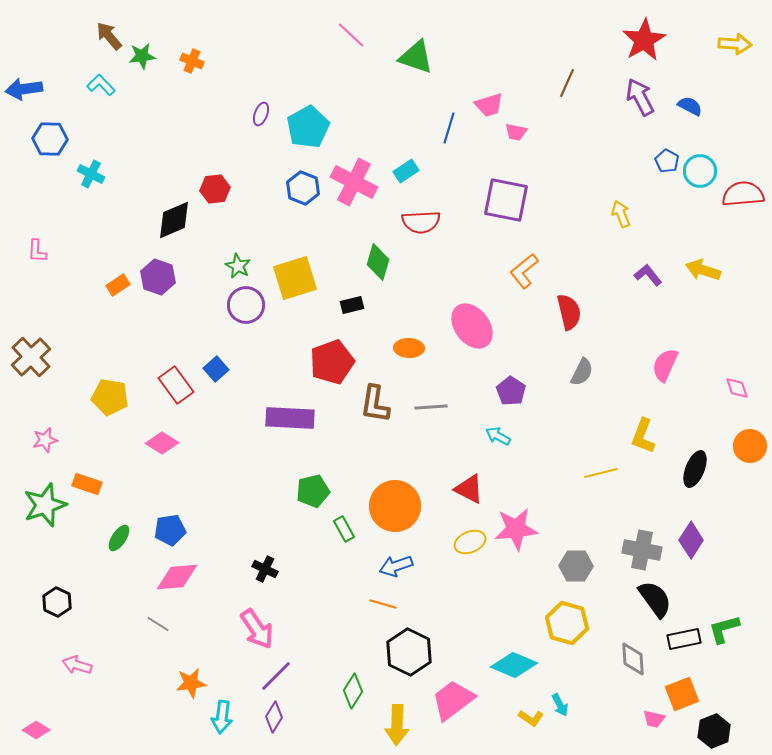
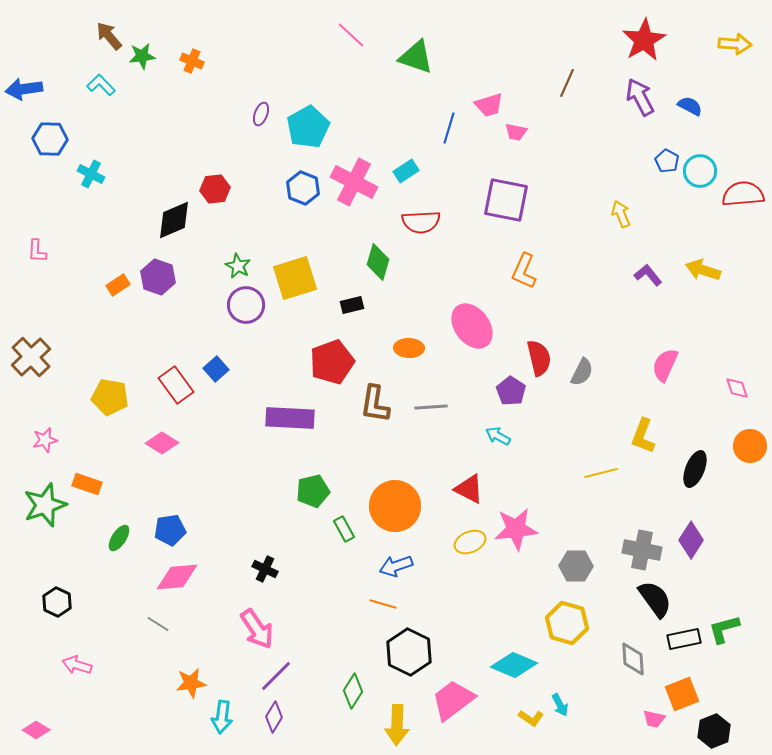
orange L-shape at (524, 271): rotated 27 degrees counterclockwise
red semicircle at (569, 312): moved 30 px left, 46 px down
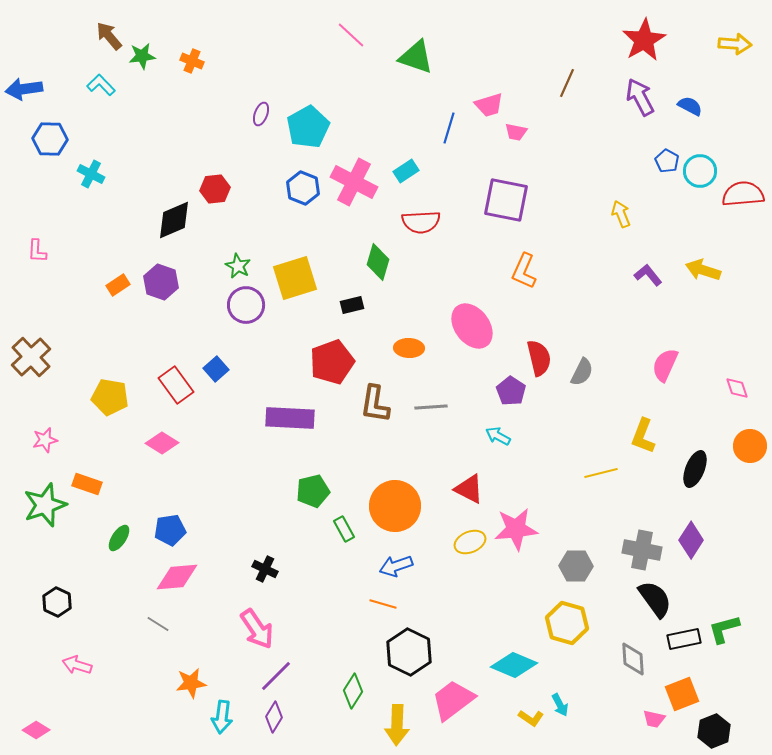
purple hexagon at (158, 277): moved 3 px right, 5 px down
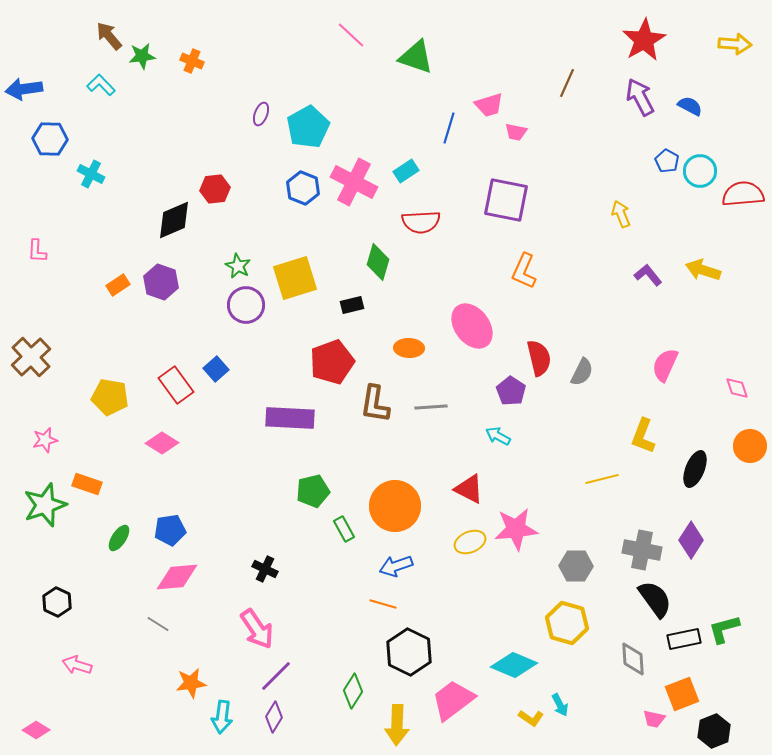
yellow line at (601, 473): moved 1 px right, 6 px down
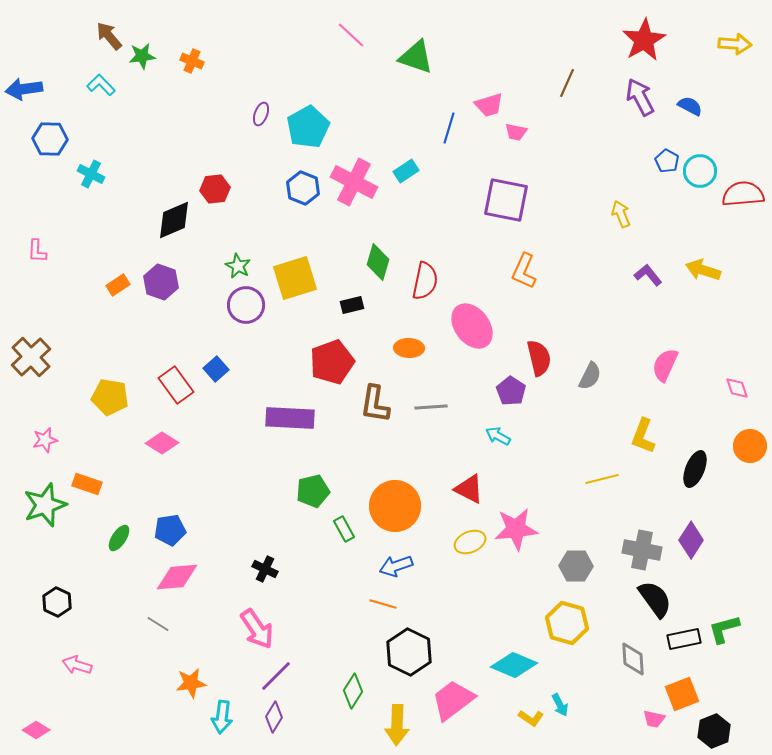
red semicircle at (421, 222): moved 4 px right, 59 px down; rotated 75 degrees counterclockwise
gray semicircle at (582, 372): moved 8 px right, 4 px down
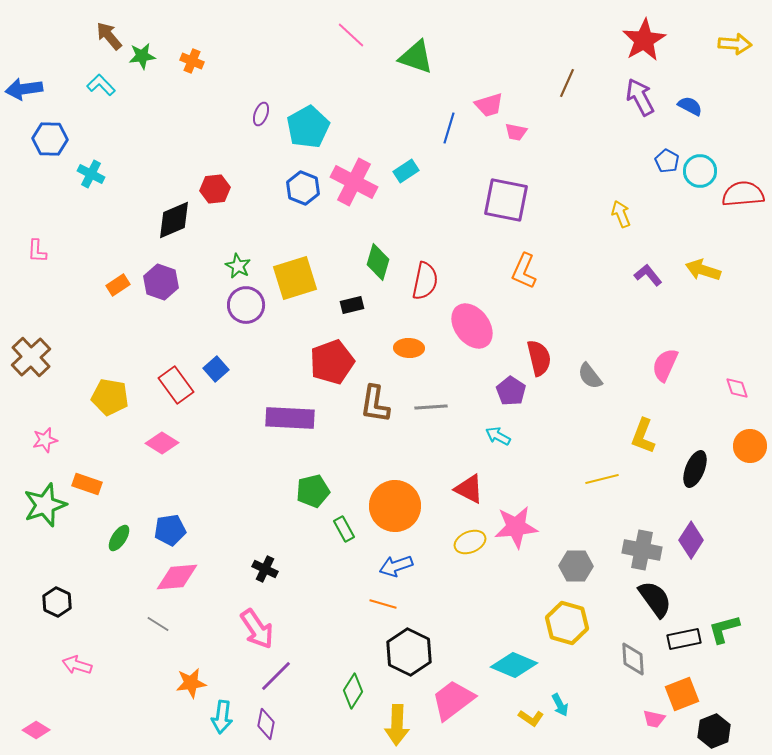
gray semicircle at (590, 376): rotated 116 degrees clockwise
pink star at (516, 529): moved 2 px up
purple diamond at (274, 717): moved 8 px left, 7 px down; rotated 20 degrees counterclockwise
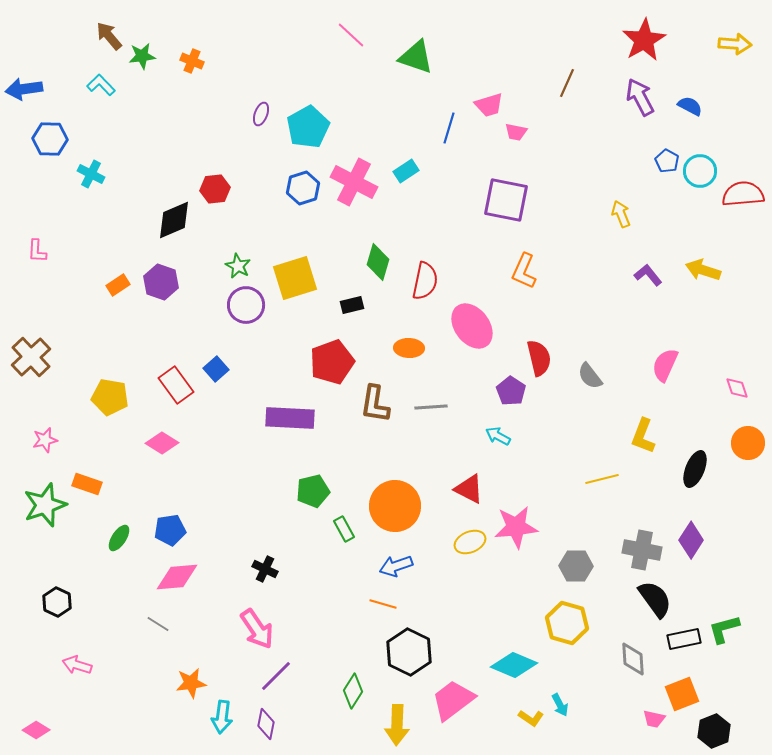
blue hexagon at (303, 188): rotated 20 degrees clockwise
orange circle at (750, 446): moved 2 px left, 3 px up
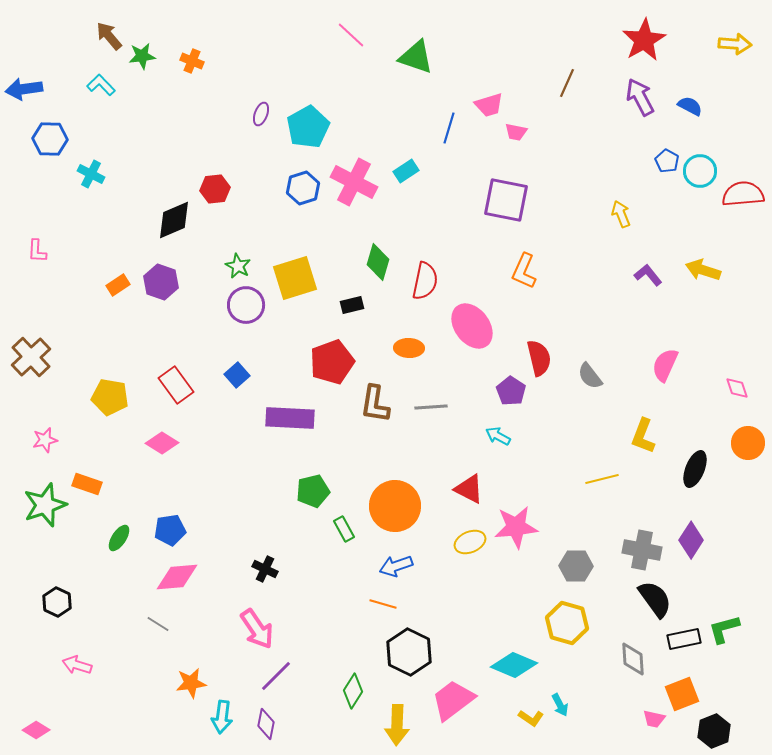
blue square at (216, 369): moved 21 px right, 6 px down
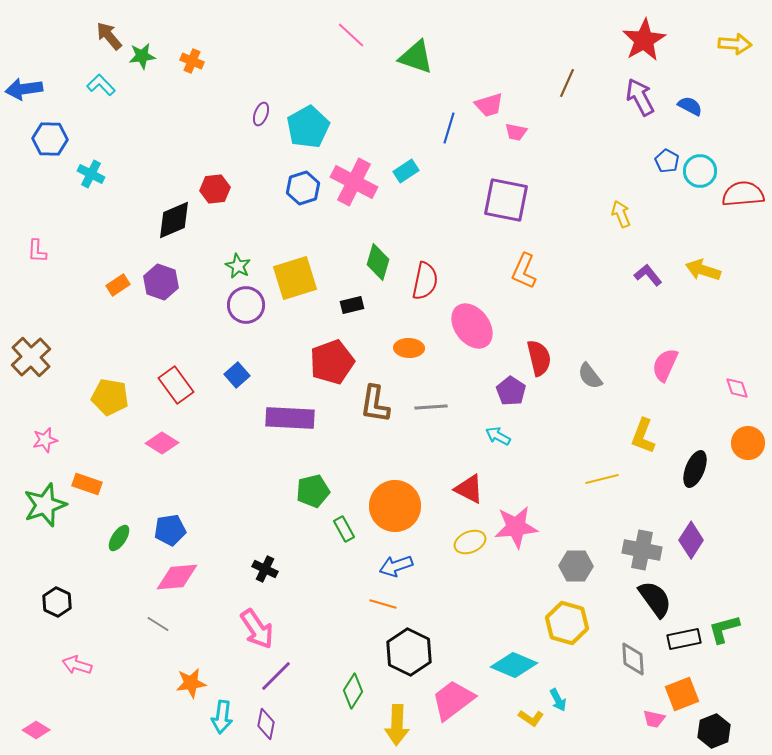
cyan arrow at (560, 705): moved 2 px left, 5 px up
